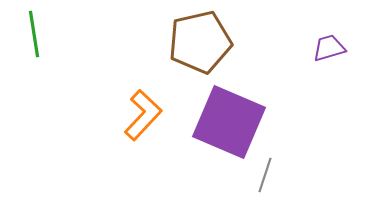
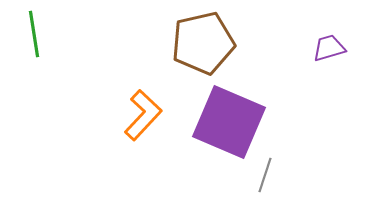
brown pentagon: moved 3 px right, 1 px down
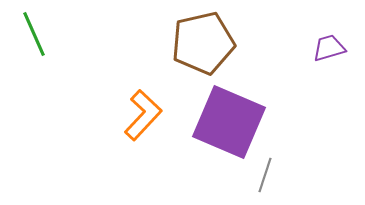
green line: rotated 15 degrees counterclockwise
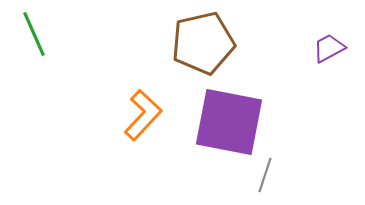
purple trapezoid: rotated 12 degrees counterclockwise
purple square: rotated 12 degrees counterclockwise
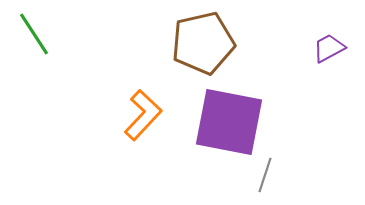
green line: rotated 9 degrees counterclockwise
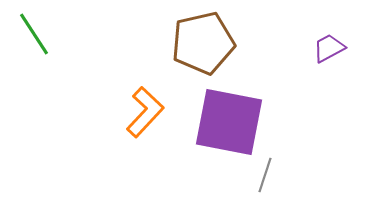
orange L-shape: moved 2 px right, 3 px up
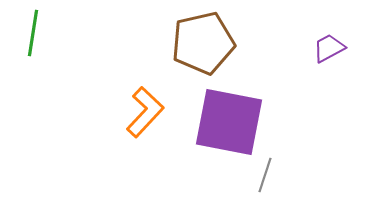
green line: moved 1 px left, 1 px up; rotated 42 degrees clockwise
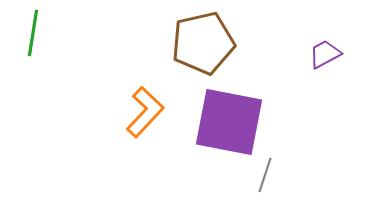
purple trapezoid: moved 4 px left, 6 px down
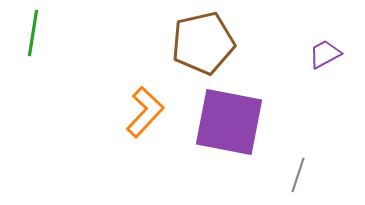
gray line: moved 33 px right
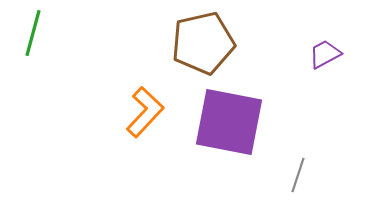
green line: rotated 6 degrees clockwise
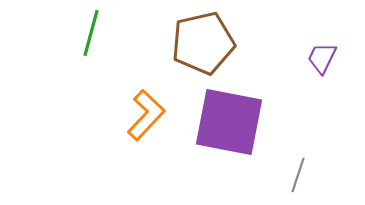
green line: moved 58 px right
purple trapezoid: moved 3 px left, 4 px down; rotated 36 degrees counterclockwise
orange L-shape: moved 1 px right, 3 px down
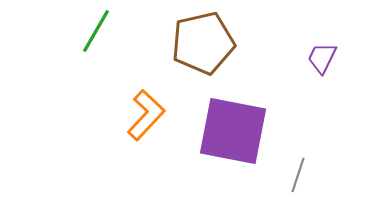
green line: moved 5 px right, 2 px up; rotated 15 degrees clockwise
purple square: moved 4 px right, 9 px down
